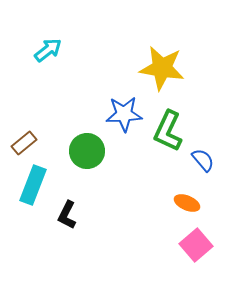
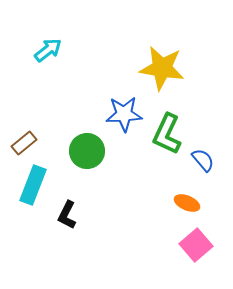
green L-shape: moved 1 px left, 3 px down
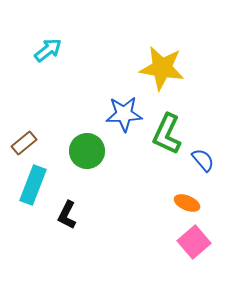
pink square: moved 2 px left, 3 px up
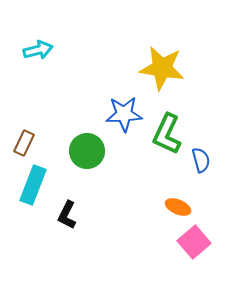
cyan arrow: moved 10 px left; rotated 24 degrees clockwise
brown rectangle: rotated 25 degrees counterclockwise
blue semicircle: moved 2 px left; rotated 25 degrees clockwise
orange ellipse: moved 9 px left, 4 px down
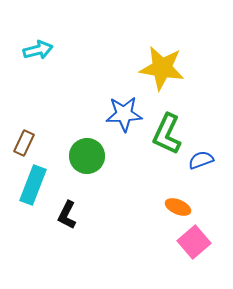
green circle: moved 5 px down
blue semicircle: rotated 95 degrees counterclockwise
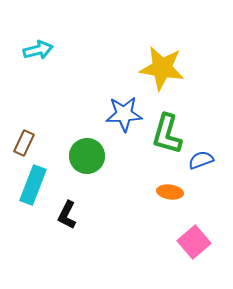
green L-shape: rotated 9 degrees counterclockwise
orange ellipse: moved 8 px left, 15 px up; rotated 15 degrees counterclockwise
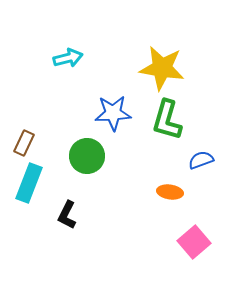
cyan arrow: moved 30 px right, 8 px down
blue star: moved 11 px left, 1 px up
green L-shape: moved 14 px up
cyan rectangle: moved 4 px left, 2 px up
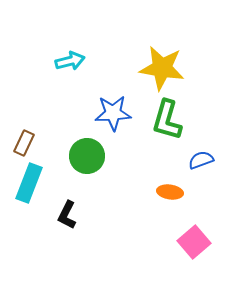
cyan arrow: moved 2 px right, 3 px down
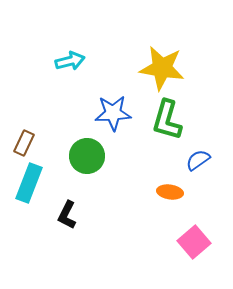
blue semicircle: moved 3 px left; rotated 15 degrees counterclockwise
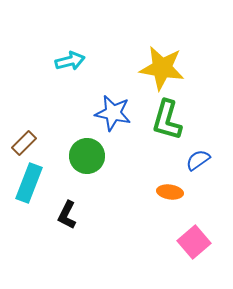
blue star: rotated 15 degrees clockwise
brown rectangle: rotated 20 degrees clockwise
